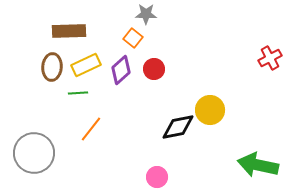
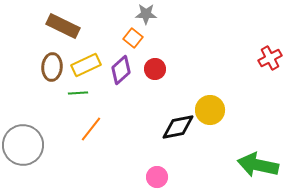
brown rectangle: moved 6 px left, 5 px up; rotated 28 degrees clockwise
red circle: moved 1 px right
gray circle: moved 11 px left, 8 px up
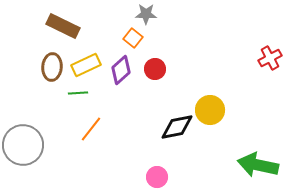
black diamond: moved 1 px left
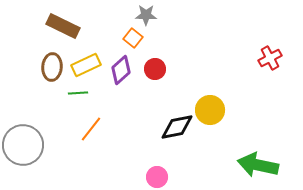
gray star: moved 1 px down
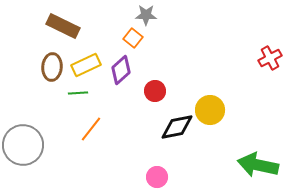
red circle: moved 22 px down
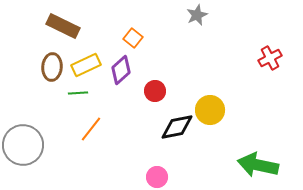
gray star: moved 51 px right; rotated 25 degrees counterclockwise
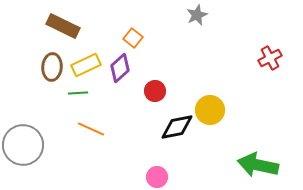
purple diamond: moved 1 px left, 2 px up
orange line: rotated 76 degrees clockwise
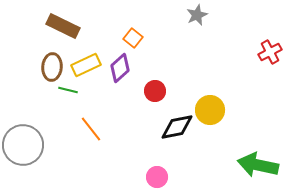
red cross: moved 6 px up
green line: moved 10 px left, 3 px up; rotated 18 degrees clockwise
orange line: rotated 28 degrees clockwise
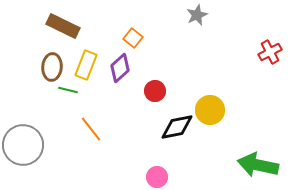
yellow rectangle: rotated 44 degrees counterclockwise
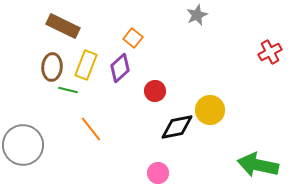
pink circle: moved 1 px right, 4 px up
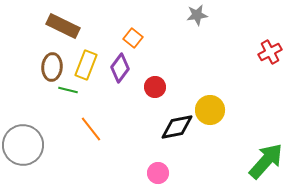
gray star: rotated 15 degrees clockwise
purple diamond: rotated 12 degrees counterclockwise
red circle: moved 4 px up
green arrow: moved 8 px right, 4 px up; rotated 120 degrees clockwise
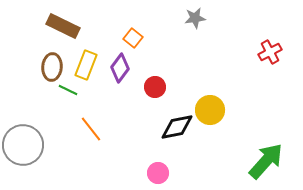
gray star: moved 2 px left, 3 px down
green line: rotated 12 degrees clockwise
